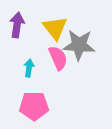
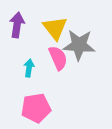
pink pentagon: moved 2 px right, 2 px down; rotated 8 degrees counterclockwise
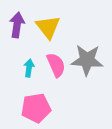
yellow triangle: moved 7 px left, 1 px up
gray star: moved 8 px right, 15 px down
pink semicircle: moved 2 px left, 7 px down
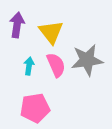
yellow triangle: moved 3 px right, 5 px down
gray star: rotated 12 degrees counterclockwise
cyan arrow: moved 2 px up
pink pentagon: moved 1 px left
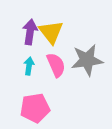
purple arrow: moved 13 px right, 7 px down
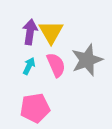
yellow triangle: rotated 8 degrees clockwise
gray star: rotated 12 degrees counterclockwise
cyan arrow: rotated 18 degrees clockwise
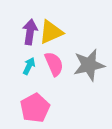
yellow triangle: rotated 36 degrees clockwise
gray star: moved 2 px right, 5 px down; rotated 8 degrees clockwise
pink semicircle: moved 2 px left, 1 px up
pink pentagon: rotated 20 degrees counterclockwise
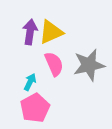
cyan arrow: moved 1 px right, 16 px down
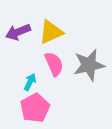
purple arrow: moved 12 px left; rotated 120 degrees counterclockwise
